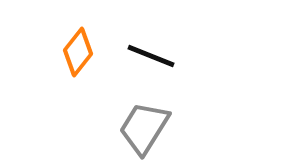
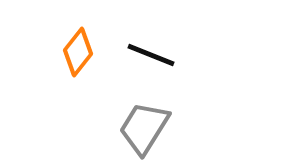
black line: moved 1 px up
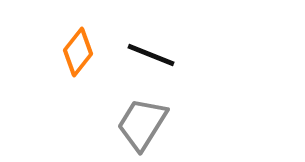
gray trapezoid: moved 2 px left, 4 px up
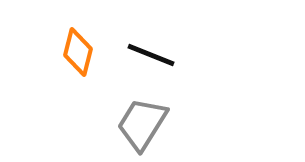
orange diamond: rotated 24 degrees counterclockwise
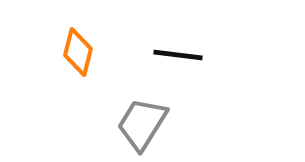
black line: moved 27 px right; rotated 15 degrees counterclockwise
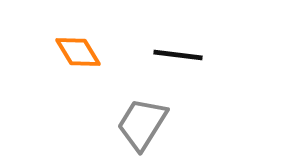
orange diamond: rotated 45 degrees counterclockwise
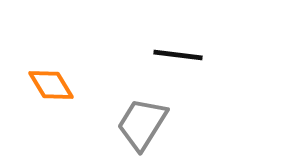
orange diamond: moved 27 px left, 33 px down
